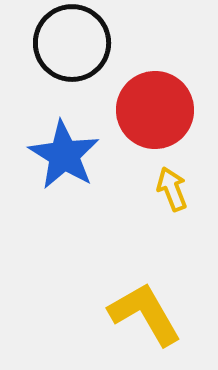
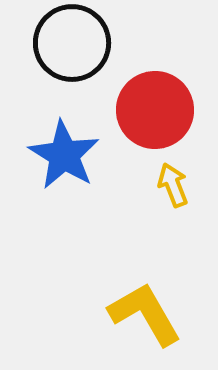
yellow arrow: moved 1 px right, 4 px up
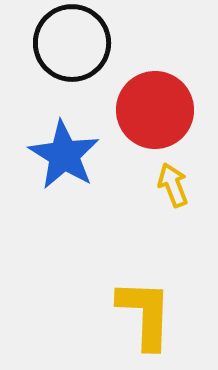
yellow L-shape: rotated 32 degrees clockwise
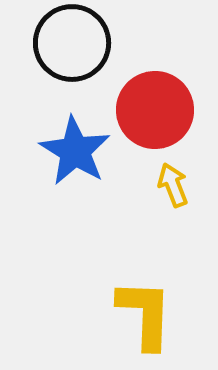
blue star: moved 11 px right, 4 px up
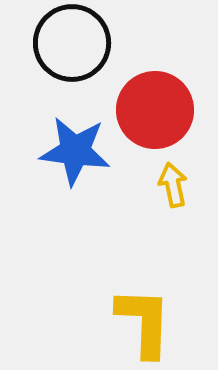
blue star: rotated 24 degrees counterclockwise
yellow arrow: rotated 9 degrees clockwise
yellow L-shape: moved 1 px left, 8 px down
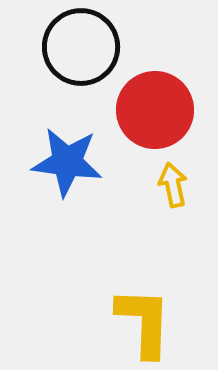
black circle: moved 9 px right, 4 px down
blue star: moved 8 px left, 11 px down
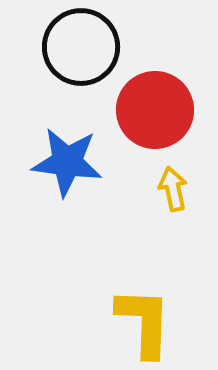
yellow arrow: moved 4 px down
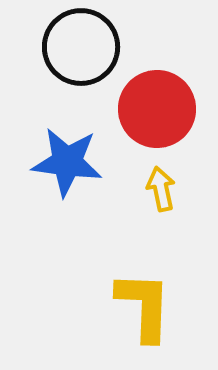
red circle: moved 2 px right, 1 px up
yellow arrow: moved 12 px left
yellow L-shape: moved 16 px up
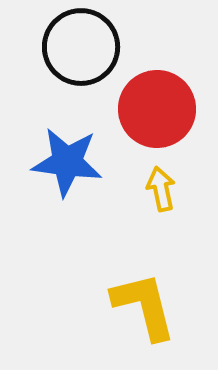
yellow L-shape: rotated 16 degrees counterclockwise
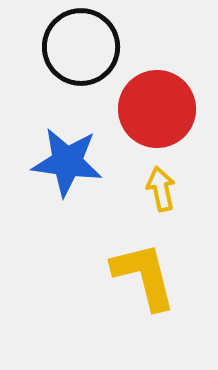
yellow L-shape: moved 30 px up
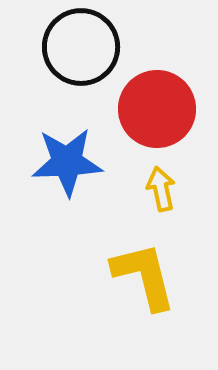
blue star: rotated 10 degrees counterclockwise
